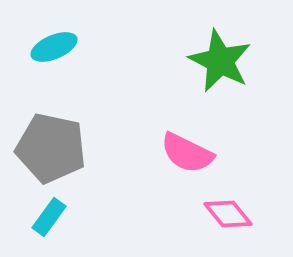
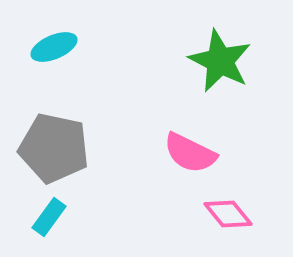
gray pentagon: moved 3 px right
pink semicircle: moved 3 px right
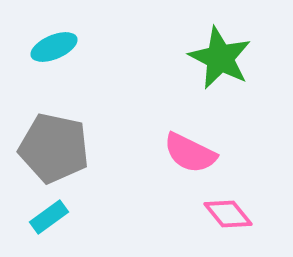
green star: moved 3 px up
cyan rectangle: rotated 18 degrees clockwise
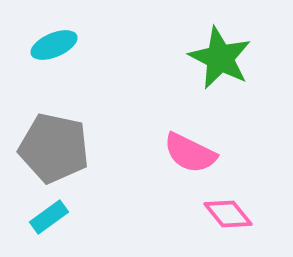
cyan ellipse: moved 2 px up
